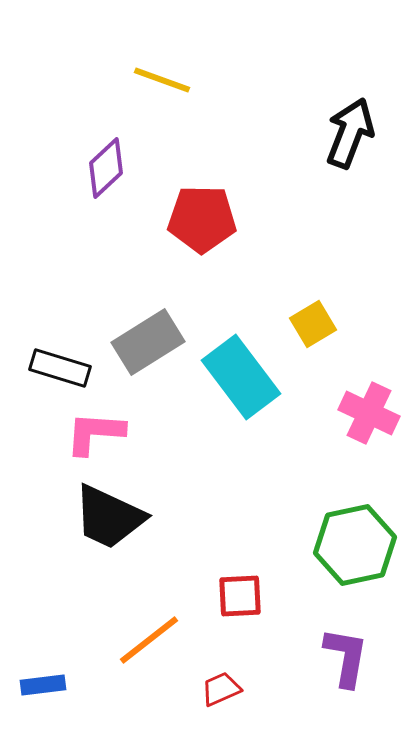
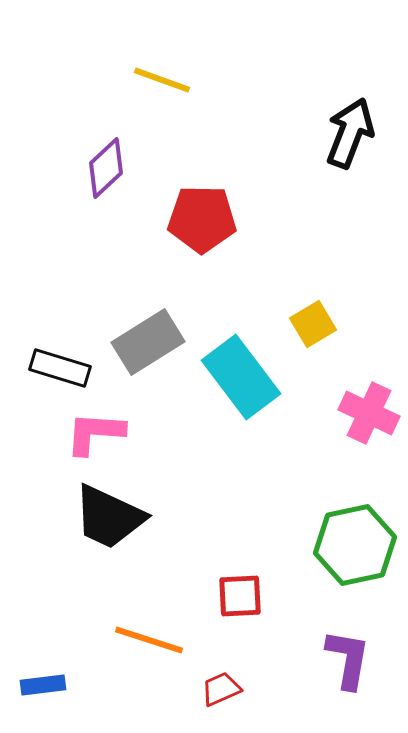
orange line: rotated 56 degrees clockwise
purple L-shape: moved 2 px right, 2 px down
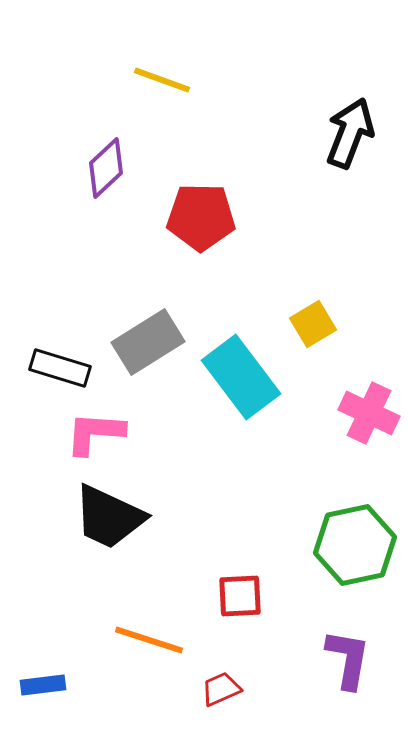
red pentagon: moved 1 px left, 2 px up
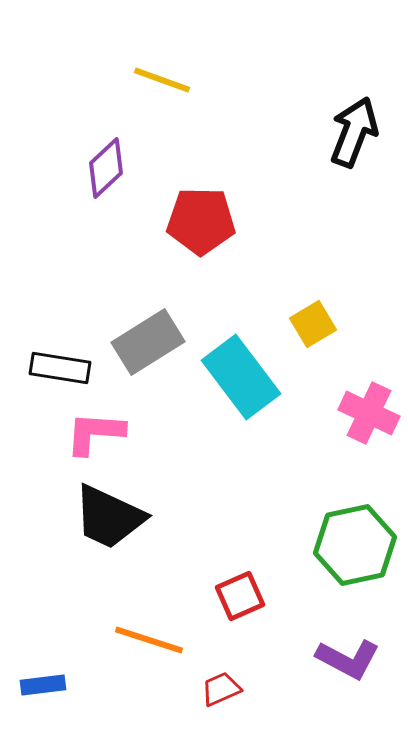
black arrow: moved 4 px right, 1 px up
red pentagon: moved 4 px down
black rectangle: rotated 8 degrees counterclockwise
red square: rotated 21 degrees counterclockwise
purple L-shape: rotated 108 degrees clockwise
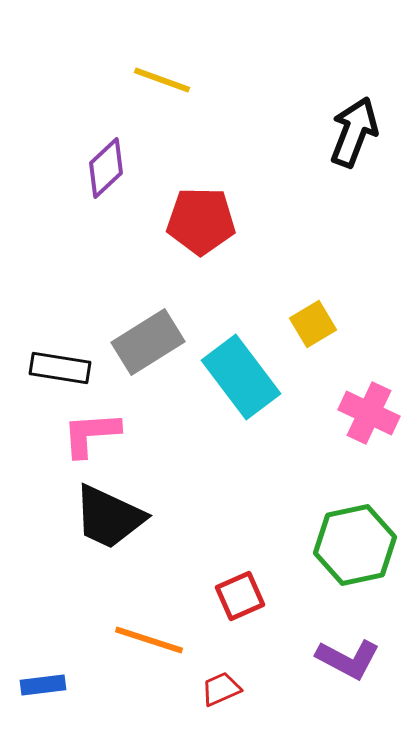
pink L-shape: moved 4 px left, 1 px down; rotated 8 degrees counterclockwise
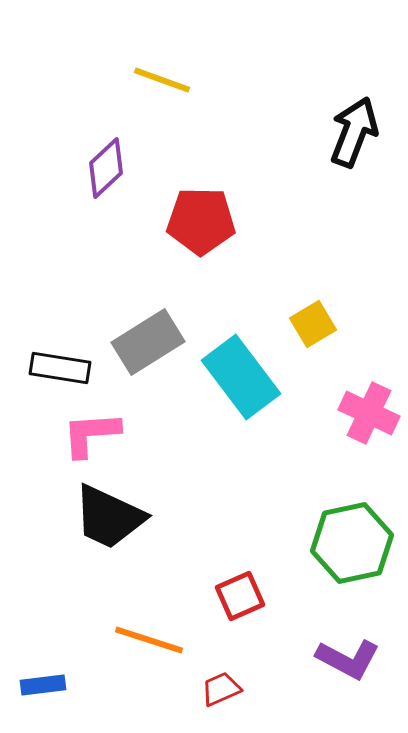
green hexagon: moved 3 px left, 2 px up
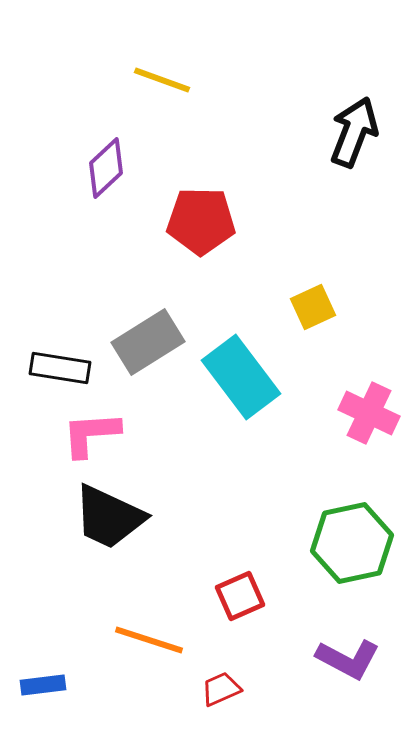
yellow square: moved 17 px up; rotated 6 degrees clockwise
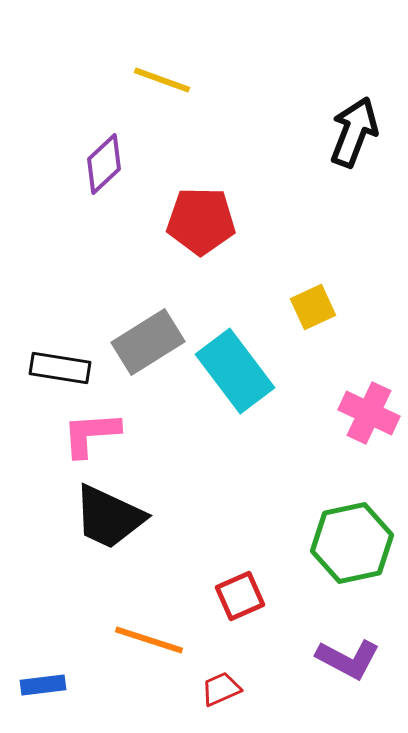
purple diamond: moved 2 px left, 4 px up
cyan rectangle: moved 6 px left, 6 px up
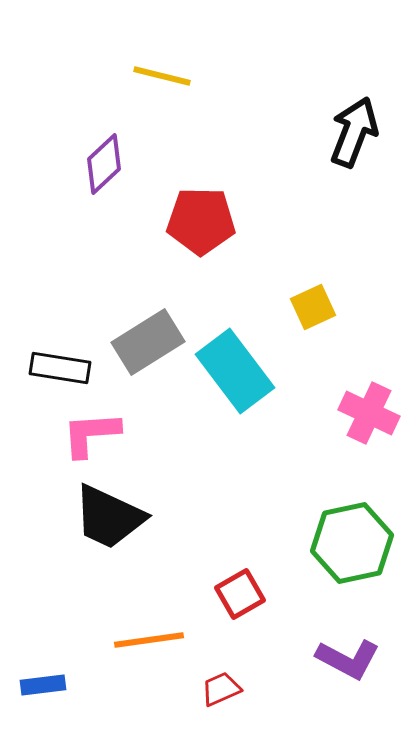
yellow line: moved 4 px up; rotated 6 degrees counterclockwise
red square: moved 2 px up; rotated 6 degrees counterclockwise
orange line: rotated 26 degrees counterclockwise
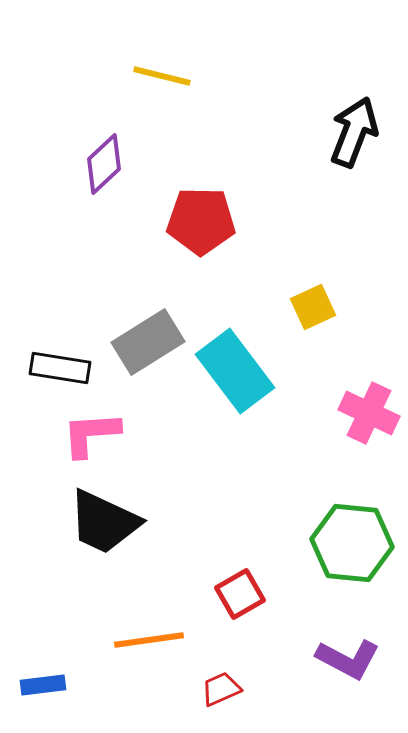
black trapezoid: moved 5 px left, 5 px down
green hexagon: rotated 18 degrees clockwise
